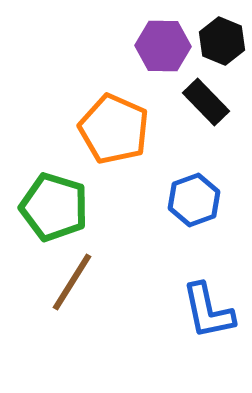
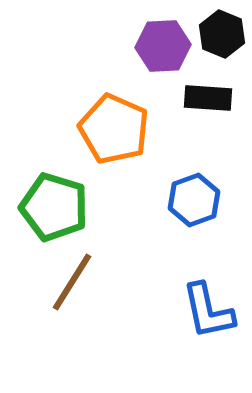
black hexagon: moved 7 px up
purple hexagon: rotated 4 degrees counterclockwise
black rectangle: moved 2 px right, 4 px up; rotated 42 degrees counterclockwise
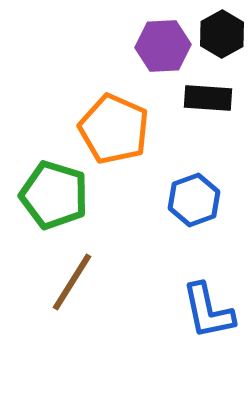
black hexagon: rotated 9 degrees clockwise
green pentagon: moved 12 px up
